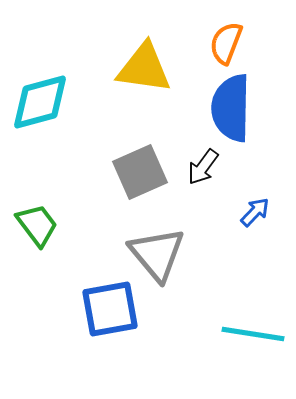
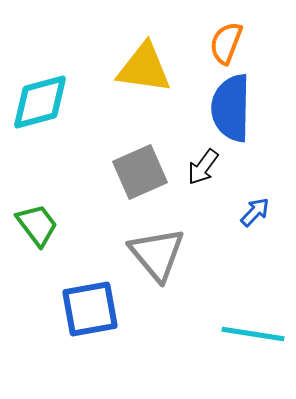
blue square: moved 20 px left
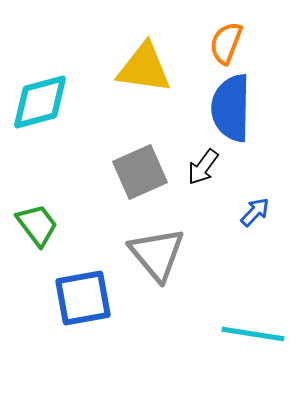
blue square: moved 7 px left, 11 px up
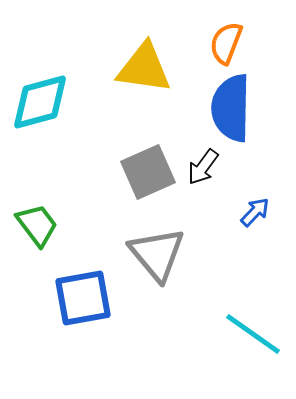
gray square: moved 8 px right
cyan line: rotated 26 degrees clockwise
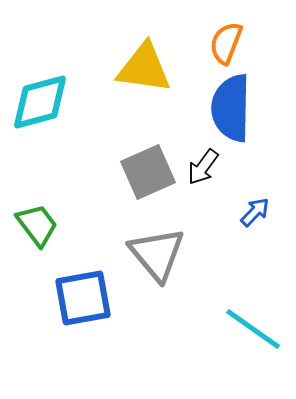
cyan line: moved 5 px up
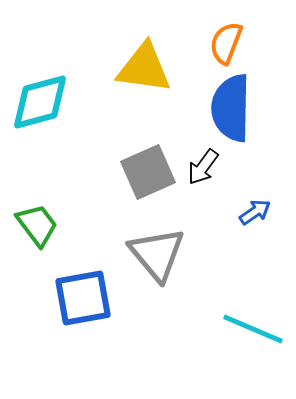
blue arrow: rotated 12 degrees clockwise
cyan line: rotated 12 degrees counterclockwise
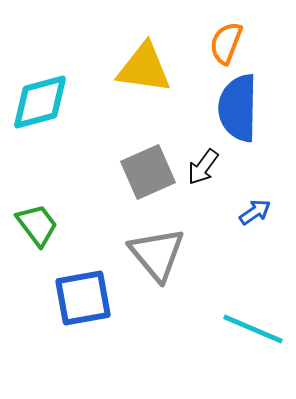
blue semicircle: moved 7 px right
